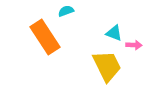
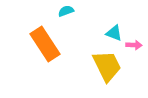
orange rectangle: moved 7 px down
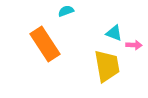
yellow trapezoid: rotated 16 degrees clockwise
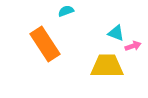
cyan triangle: moved 2 px right
pink arrow: moved 1 px left, 1 px down; rotated 21 degrees counterclockwise
yellow trapezoid: rotated 80 degrees counterclockwise
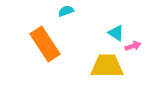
cyan triangle: rotated 12 degrees clockwise
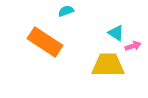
orange rectangle: moved 2 px up; rotated 24 degrees counterclockwise
yellow trapezoid: moved 1 px right, 1 px up
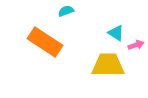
pink arrow: moved 3 px right, 1 px up
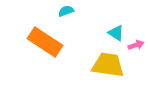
yellow trapezoid: rotated 8 degrees clockwise
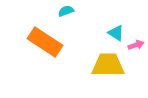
yellow trapezoid: rotated 8 degrees counterclockwise
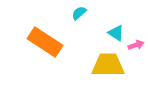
cyan semicircle: moved 13 px right, 2 px down; rotated 21 degrees counterclockwise
